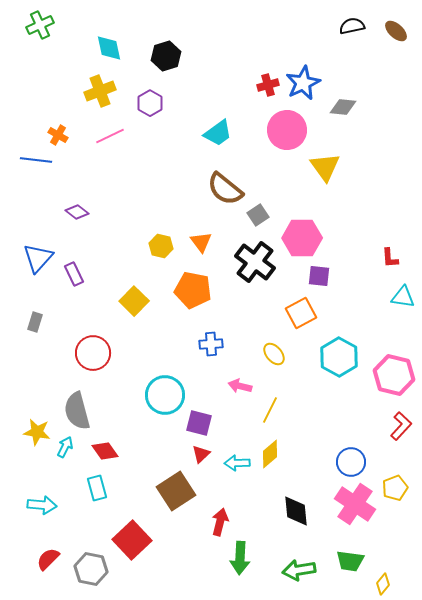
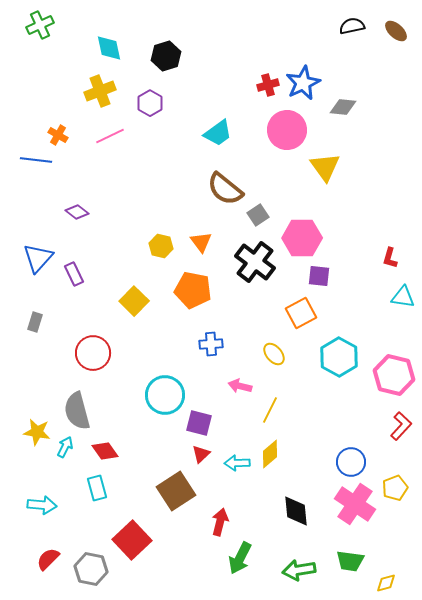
red L-shape at (390, 258): rotated 20 degrees clockwise
green arrow at (240, 558): rotated 24 degrees clockwise
yellow diamond at (383, 584): moved 3 px right, 1 px up; rotated 35 degrees clockwise
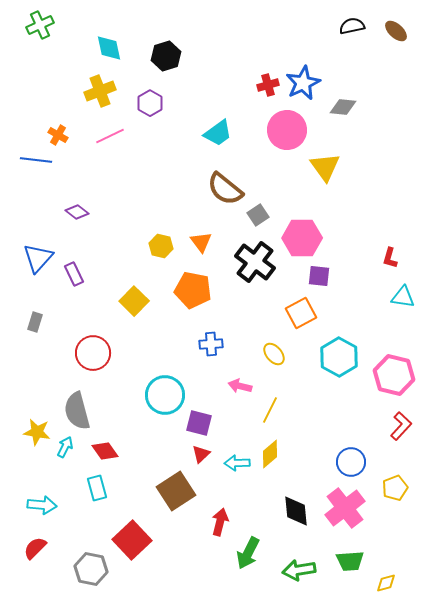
pink cross at (355, 504): moved 10 px left, 4 px down; rotated 18 degrees clockwise
green arrow at (240, 558): moved 8 px right, 5 px up
red semicircle at (48, 559): moved 13 px left, 11 px up
green trapezoid at (350, 561): rotated 12 degrees counterclockwise
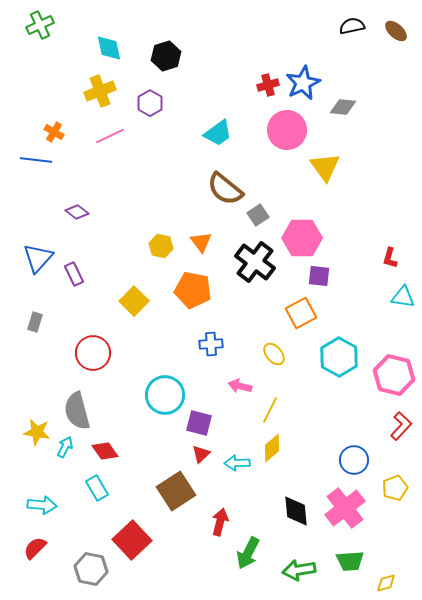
orange cross at (58, 135): moved 4 px left, 3 px up
yellow diamond at (270, 454): moved 2 px right, 6 px up
blue circle at (351, 462): moved 3 px right, 2 px up
cyan rectangle at (97, 488): rotated 15 degrees counterclockwise
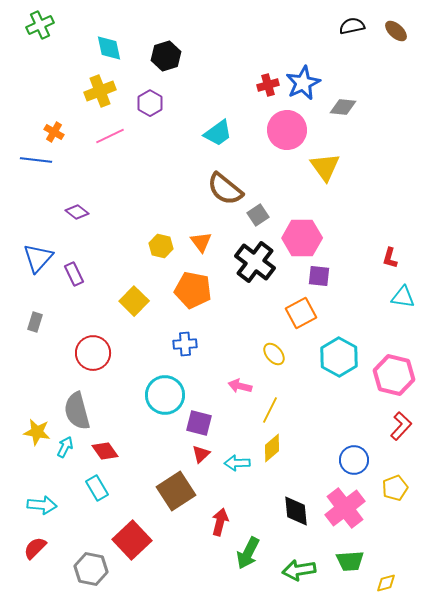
blue cross at (211, 344): moved 26 px left
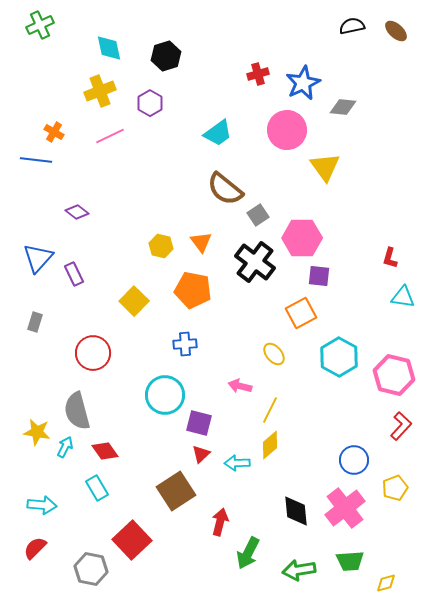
red cross at (268, 85): moved 10 px left, 11 px up
yellow diamond at (272, 448): moved 2 px left, 3 px up
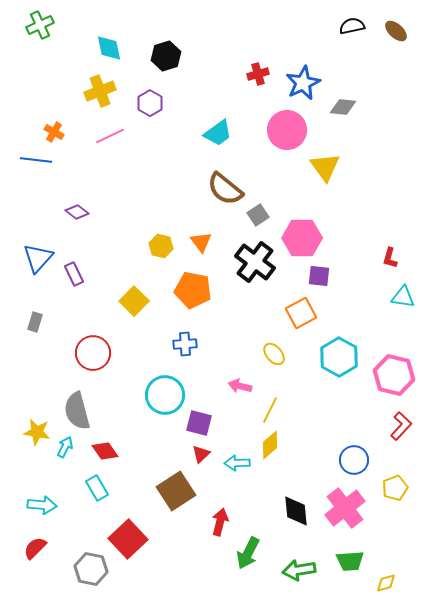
red square at (132, 540): moved 4 px left, 1 px up
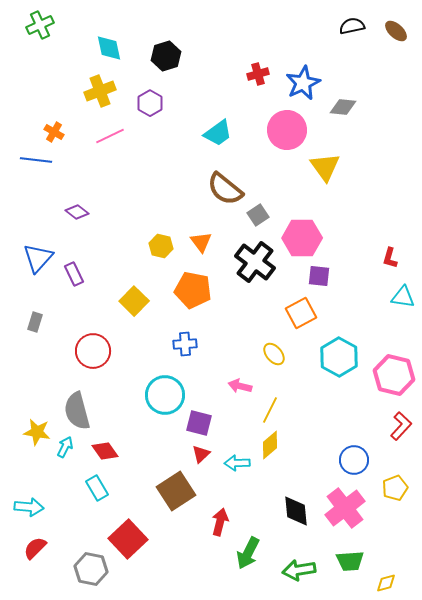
red circle at (93, 353): moved 2 px up
cyan arrow at (42, 505): moved 13 px left, 2 px down
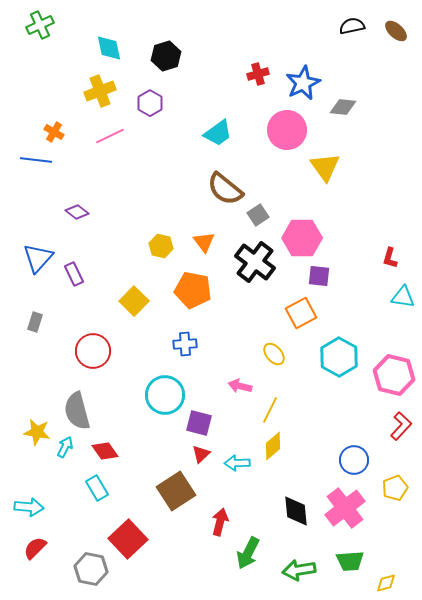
orange triangle at (201, 242): moved 3 px right
yellow diamond at (270, 445): moved 3 px right, 1 px down
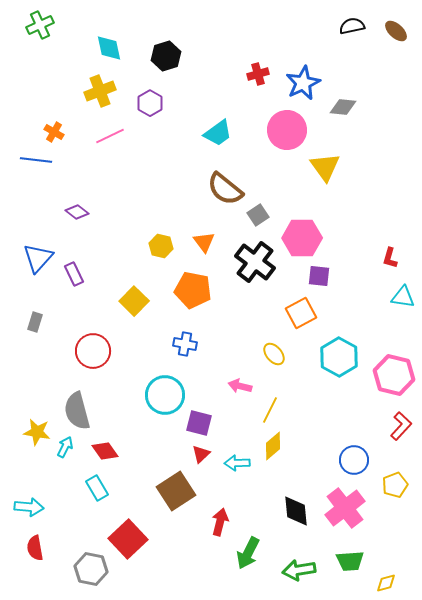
blue cross at (185, 344): rotated 15 degrees clockwise
yellow pentagon at (395, 488): moved 3 px up
red semicircle at (35, 548): rotated 55 degrees counterclockwise
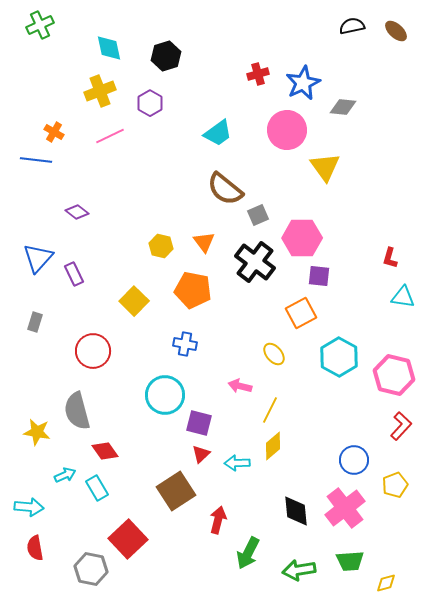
gray square at (258, 215): rotated 10 degrees clockwise
cyan arrow at (65, 447): moved 28 px down; rotated 40 degrees clockwise
red arrow at (220, 522): moved 2 px left, 2 px up
